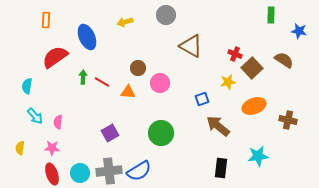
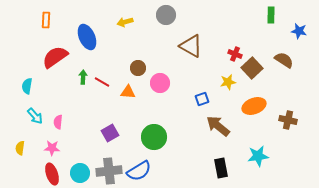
green circle: moved 7 px left, 4 px down
black rectangle: rotated 18 degrees counterclockwise
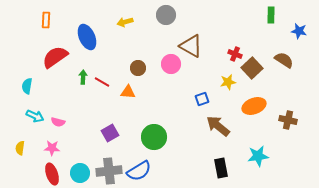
pink circle: moved 11 px right, 19 px up
cyan arrow: rotated 24 degrees counterclockwise
pink semicircle: rotated 80 degrees counterclockwise
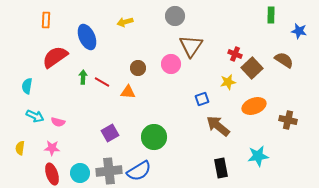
gray circle: moved 9 px right, 1 px down
brown triangle: rotated 35 degrees clockwise
